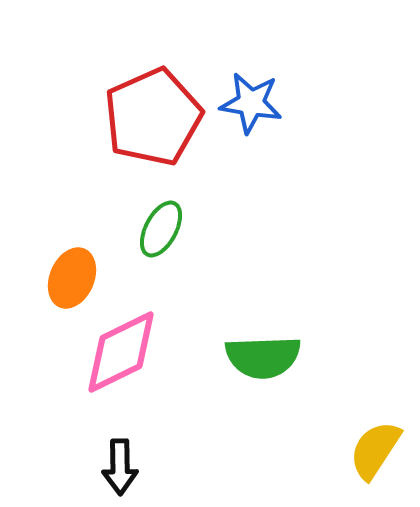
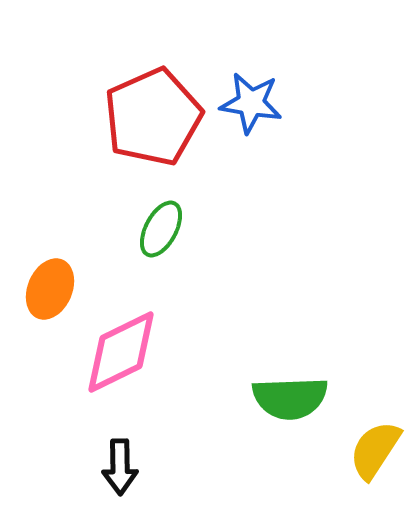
orange ellipse: moved 22 px left, 11 px down
green semicircle: moved 27 px right, 41 px down
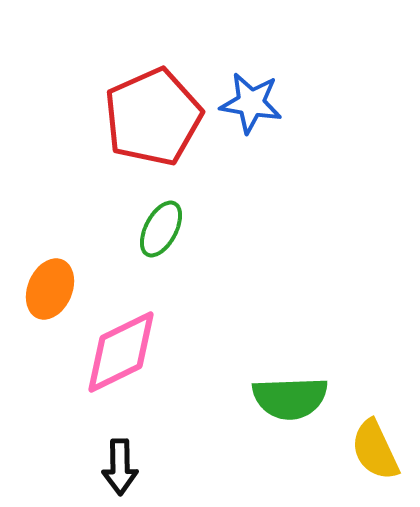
yellow semicircle: rotated 58 degrees counterclockwise
